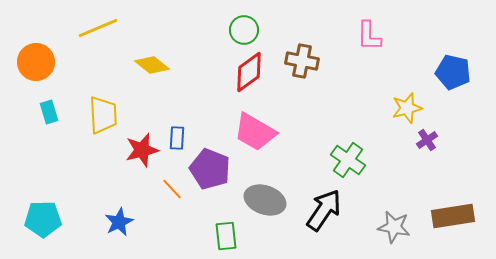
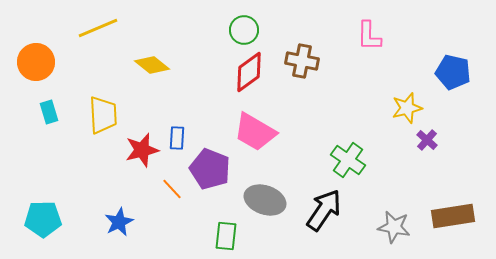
purple cross: rotated 15 degrees counterclockwise
green rectangle: rotated 12 degrees clockwise
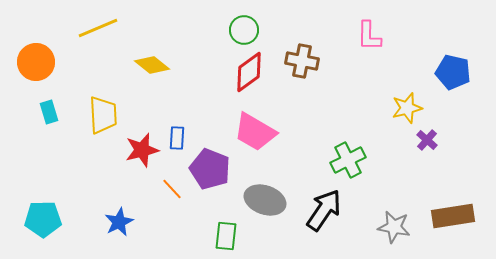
green cross: rotated 28 degrees clockwise
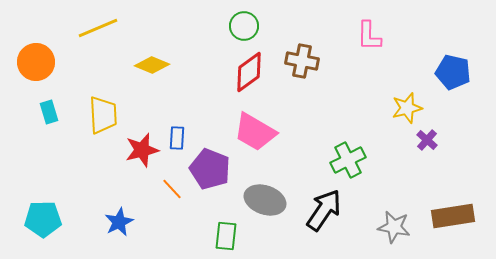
green circle: moved 4 px up
yellow diamond: rotated 16 degrees counterclockwise
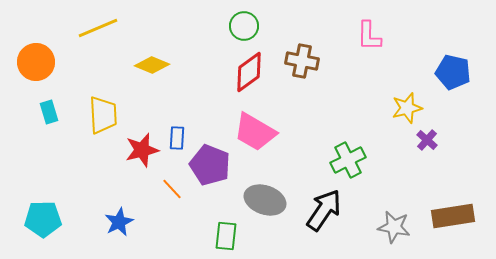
purple pentagon: moved 4 px up
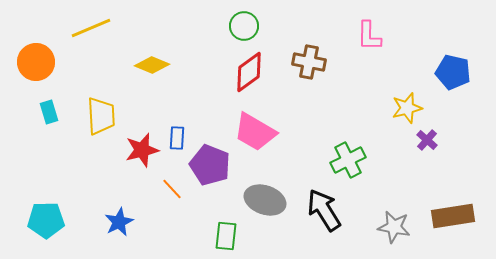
yellow line: moved 7 px left
brown cross: moved 7 px right, 1 px down
yellow trapezoid: moved 2 px left, 1 px down
black arrow: rotated 66 degrees counterclockwise
cyan pentagon: moved 3 px right, 1 px down
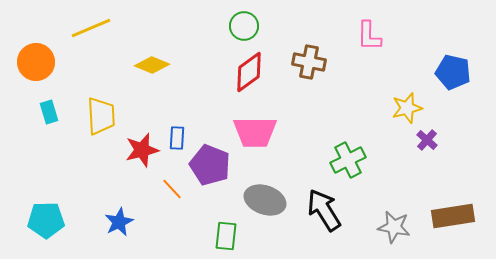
pink trapezoid: rotated 30 degrees counterclockwise
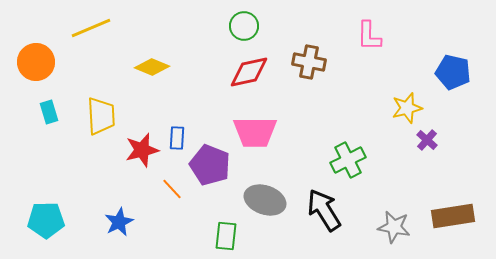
yellow diamond: moved 2 px down
red diamond: rotated 24 degrees clockwise
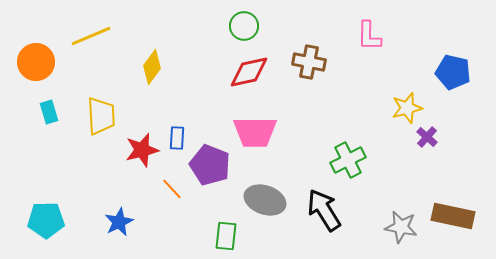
yellow line: moved 8 px down
yellow diamond: rotated 76 degrees counterclockwise
purple cross: moved 3 px up
brown rectangle: rotated 21 degrees clockwise
gray star: moved 7 px right
